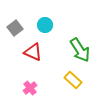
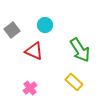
gray square: moved 3 px left, 2 px down
red triangle: moved 1 px right, 1 px up
yellow rectangle: moved 1 px right, 2 px down
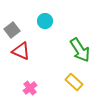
cyan circle: moved 4 px up
red triangle: moved 13 px left
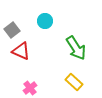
green arrow: moved 4 px left, 2 px up
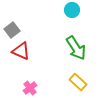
cyan circle: moved 27 px right, 11 px up
yellow rectangle: moved 4 px right
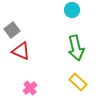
green arrow: rotated 20 degrees clockwise
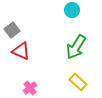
green arrow: moved 1 px up; rotated 45 degrees clockwise
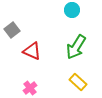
red triangle: moved 11 px right
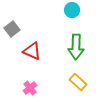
gray square: moved 1 px up
green arrow: rotated 30 degrees counterclockwise
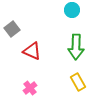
yellow rectangle: rotated 18 degrees clockwise
